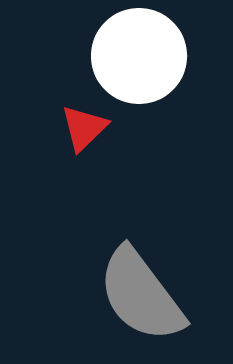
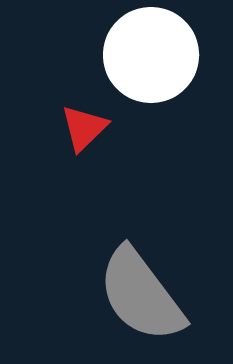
white circle: moved 12 px right, 1 px up
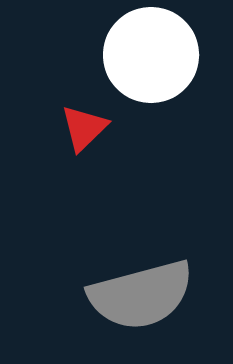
gray semicircle: rotated 68 degrees counterclockwise
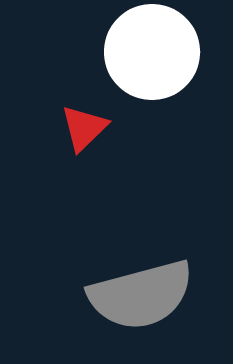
white circle: moved 1 px right, 3 px up
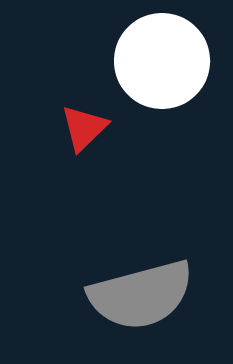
white circle: moved 10 px right, 9 px down
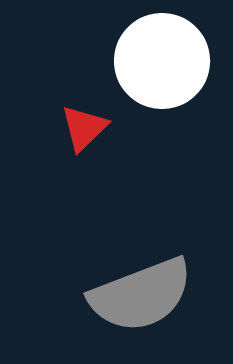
gray semicircle: rotated 6 degrees counterclockwise
